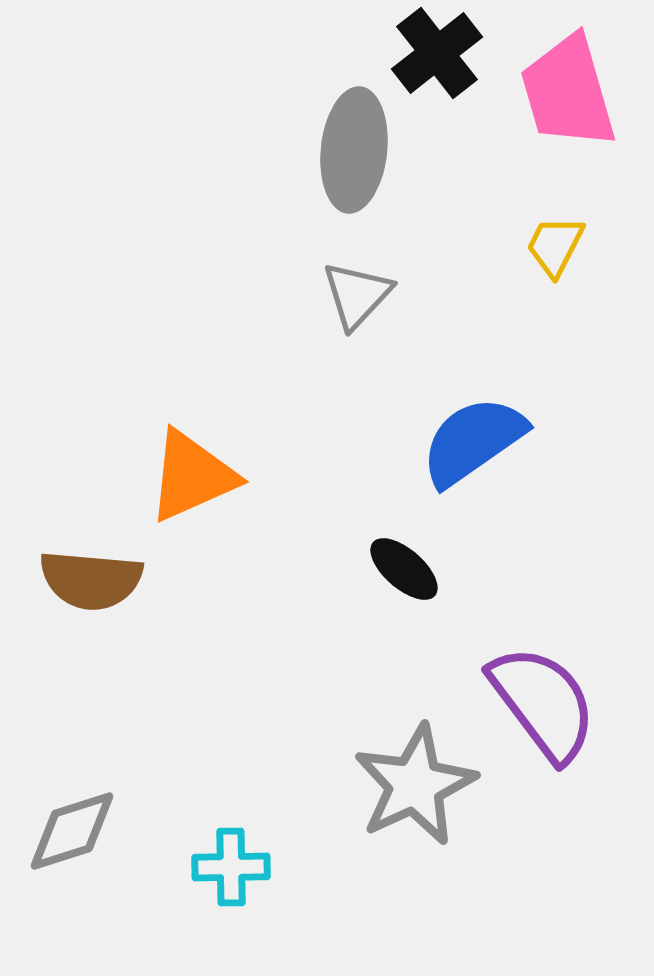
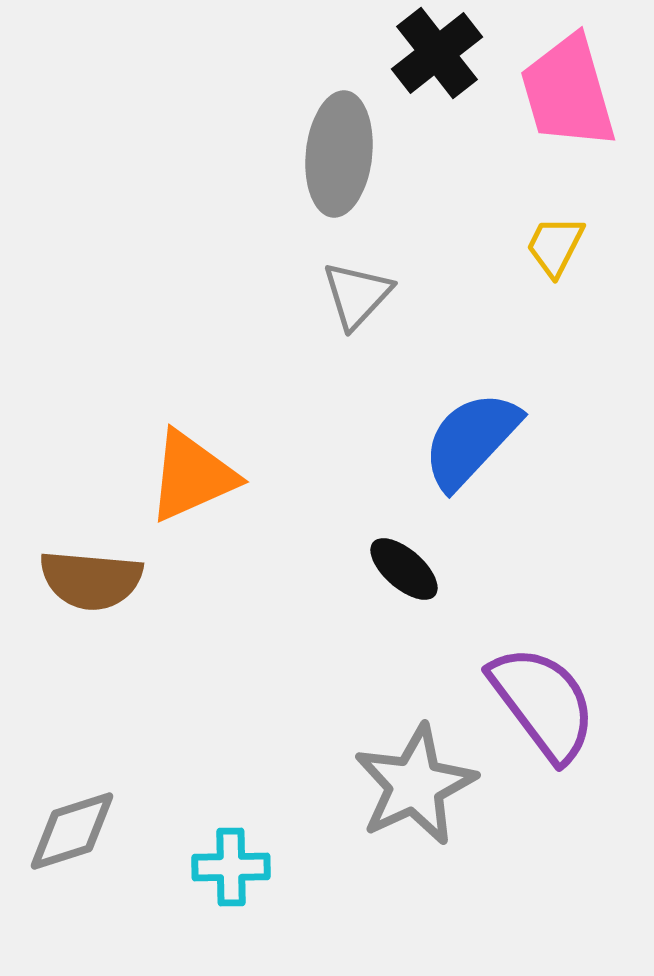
gray ellipse: moved 15 px left, 4 px down
blue semicircle: moved 2 px left, 1 px up; rotated 12 degrees counterclockwise
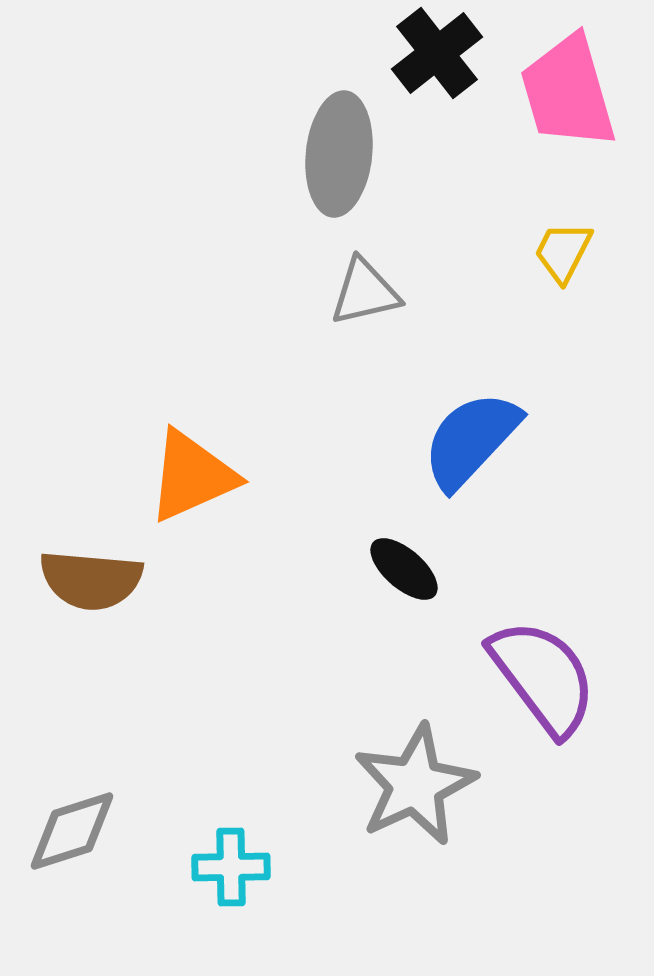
yellow trapezoid: moved 8 px right, 6 px down
gray triangle: moved 8 px right, 3 px up; rotated 34 degrees clockwise
purple semicircle: moved 26 px up
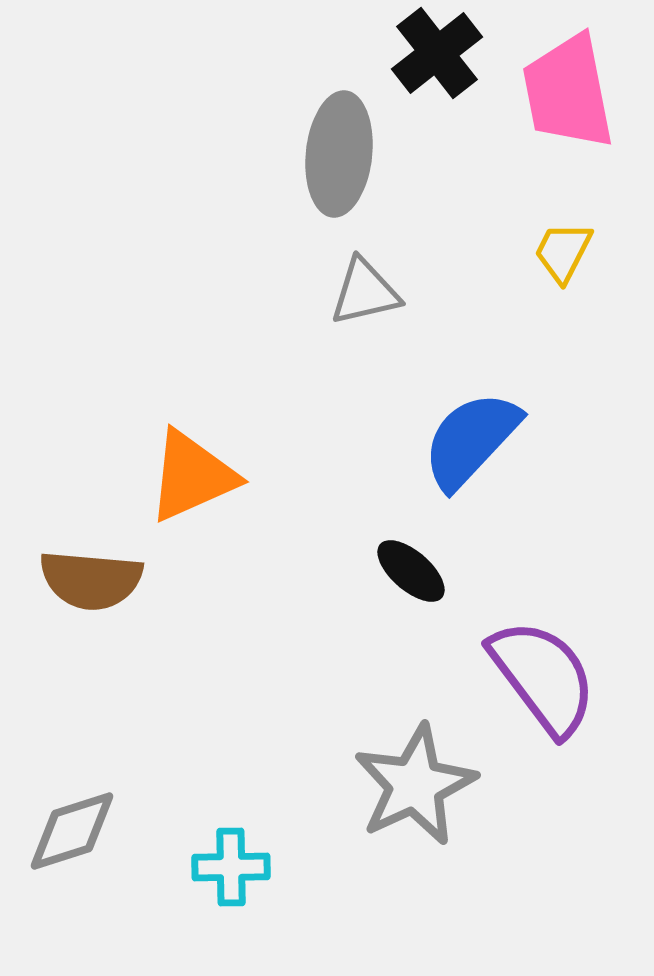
pink trapezoid: rotated 5 degrees clockwise
black ellipse: moved 7 px right, 2 px down
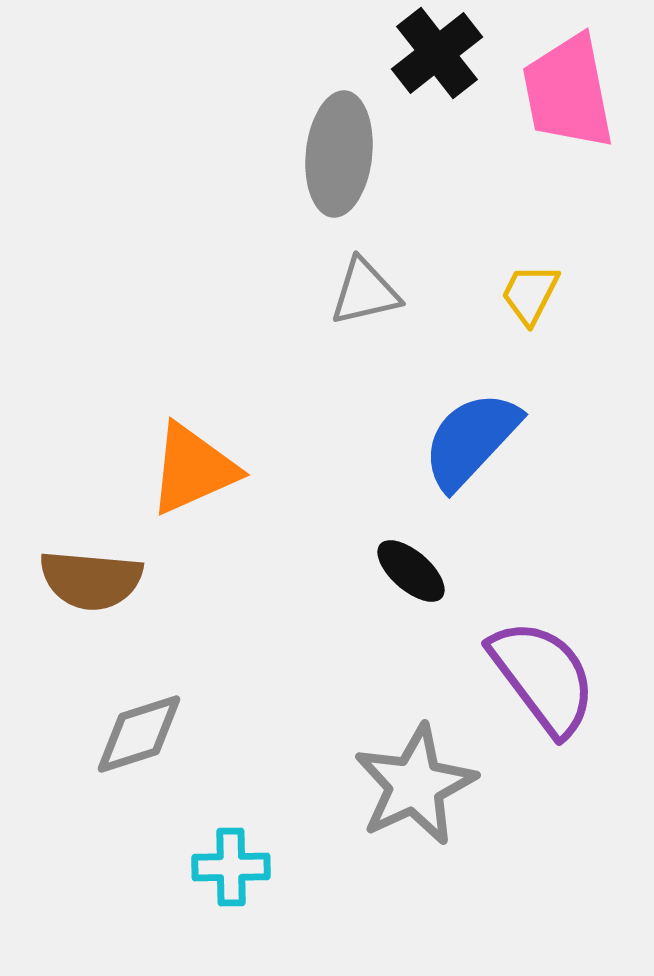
yellow trapezoid: moved 33 px left, 42 px down
orange triangle: moved 1 px right, 7 px up
gray diamond: moved 67 px right, 97 px up
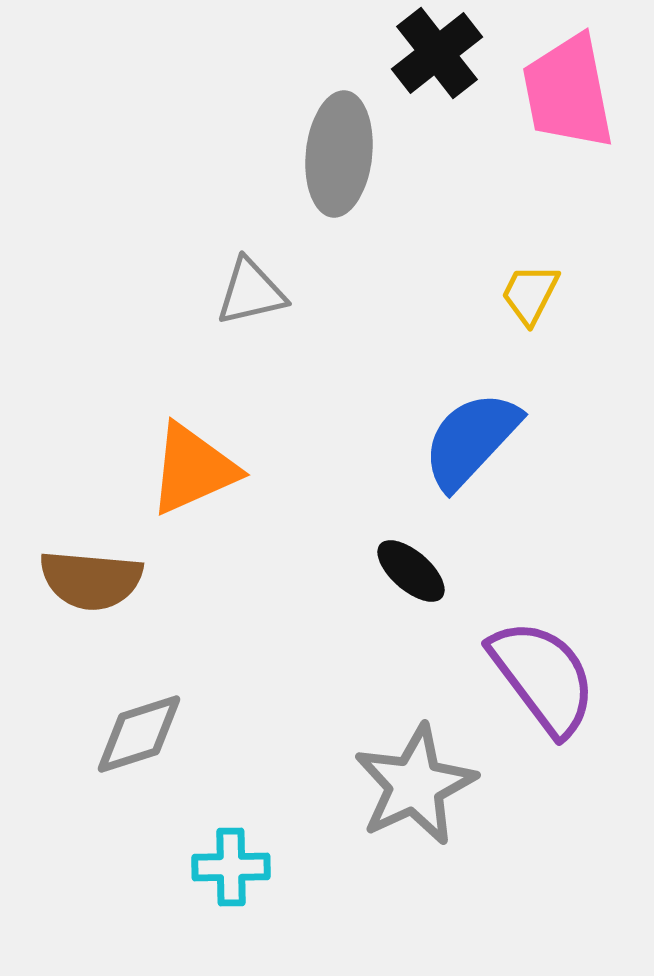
gray triangle: moved 114 px left
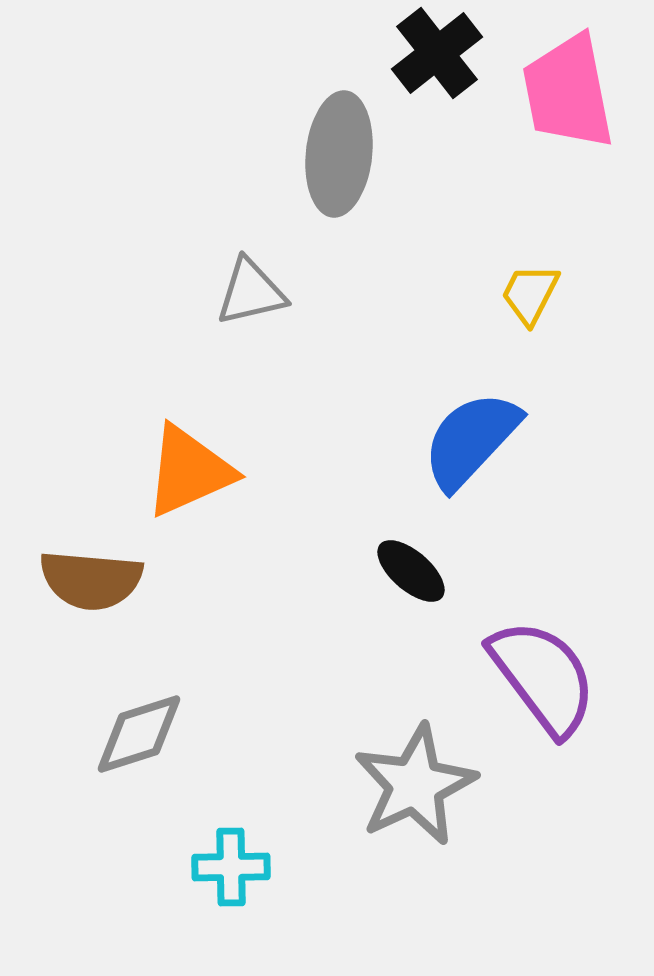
orange triangle: moved 4 px left, 2 px down
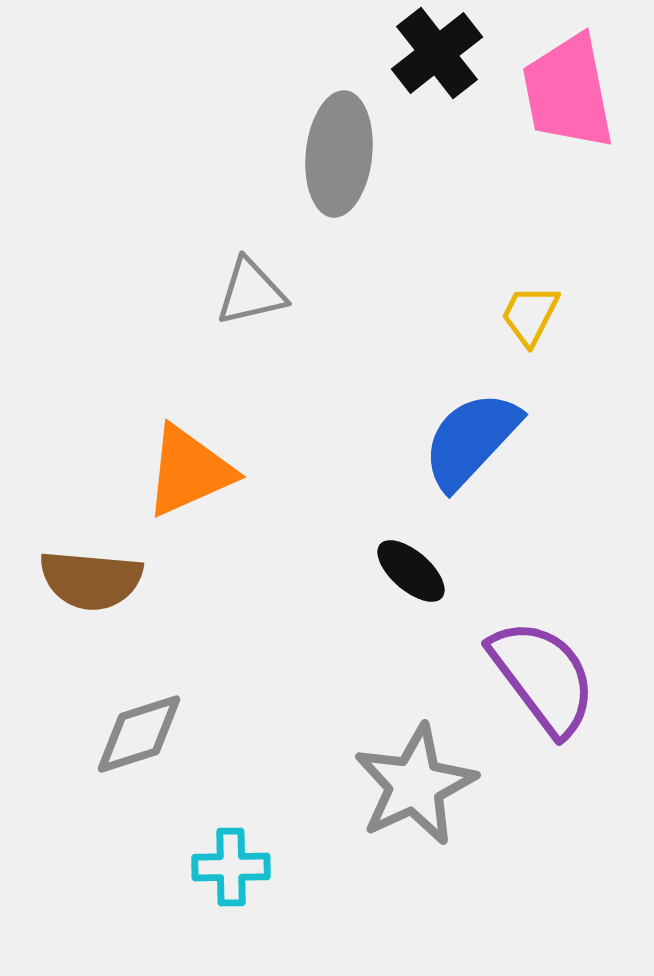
yellow trapezoid: moved 21 px down
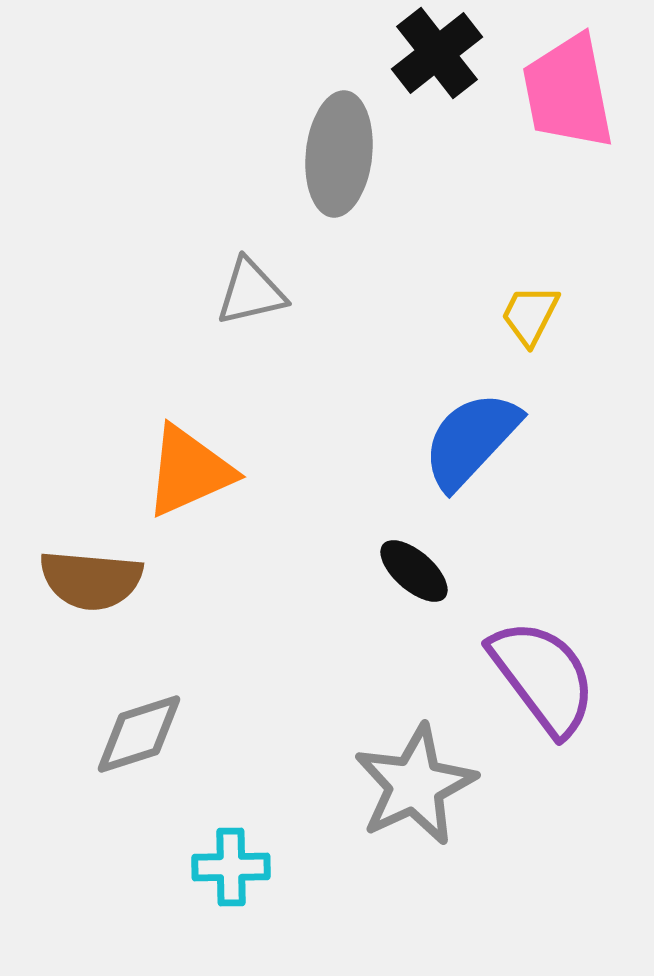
black ellipse: moved 3 px right
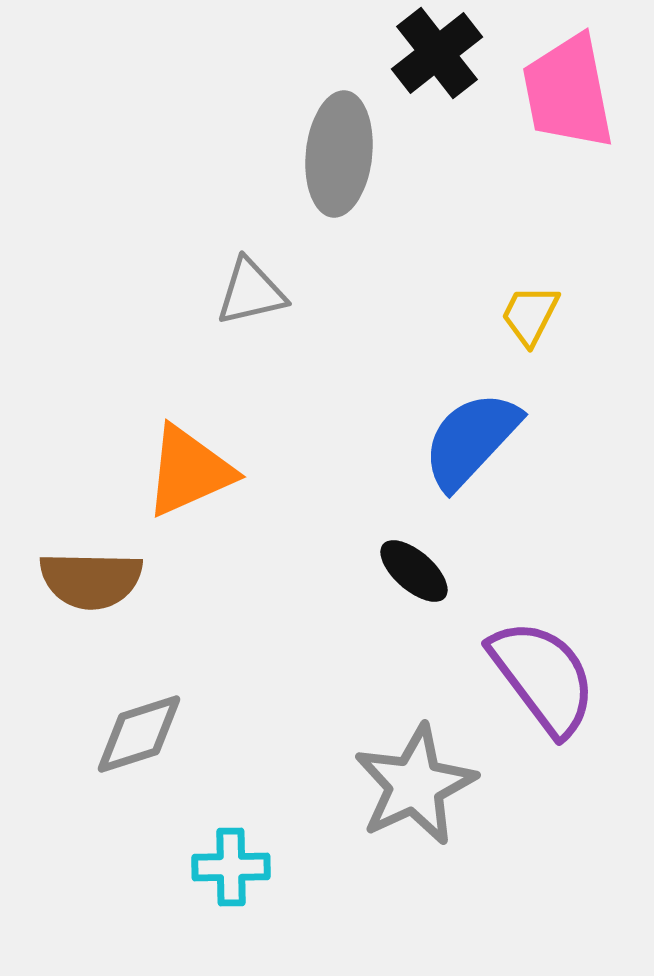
brown semicircle: rotated 4 degrees counterclockwise
